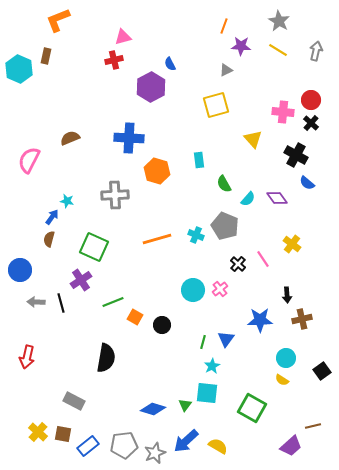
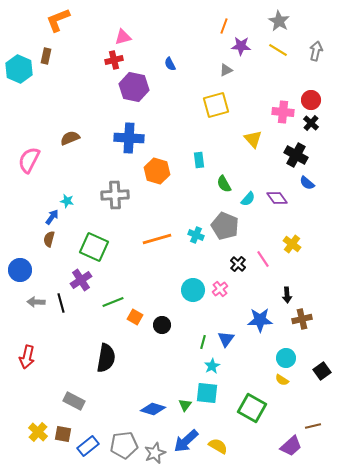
purple hexagon at (151, 87): moved 17 px left; rotated 20 degrees counterclockwise
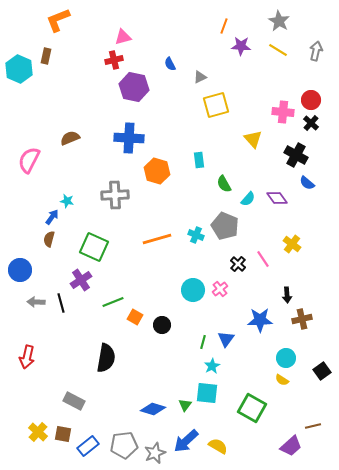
gray triangle at (226, 70): moved 26 px left, 7 px down
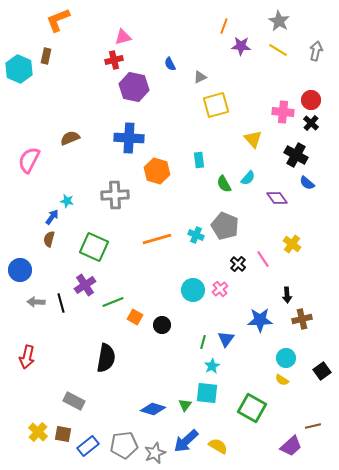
cyan semicircle at (248, 199): moved 21 px up
purple cross at (81, 280): moved 4 px right, 5 px down
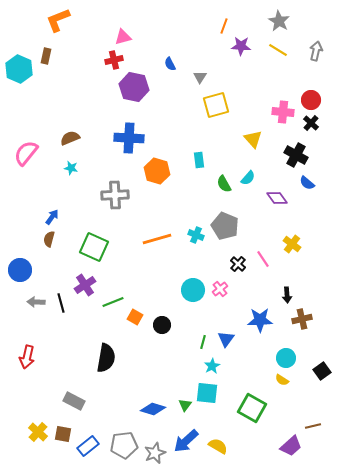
gray triangle at (200, 77): rotated 32 degrees counterclockwise
pink semicircle at (29, 160): moved 3 px left, 7 px up; rotated 12 degrees clockwise
cyan star at (67, 201): moved 4 px right, 33 px up
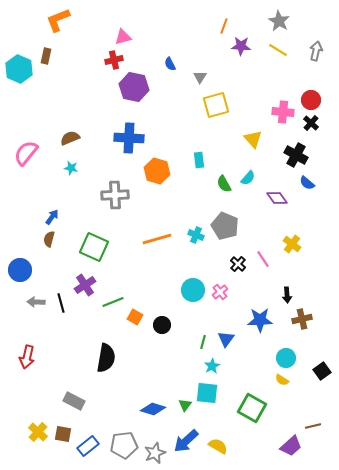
pink cross at (220, 289): moved 3 px down
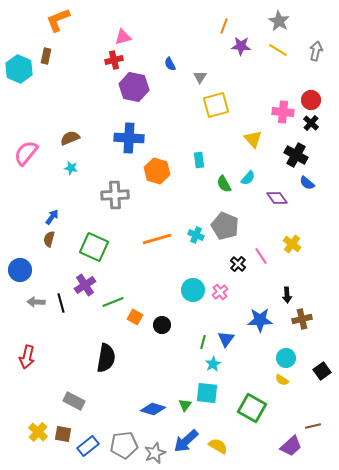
pink line at (263, 259): moved 2 px left, 3 px up
cyan star at (212, 366): moved 1 px right, 2 px up
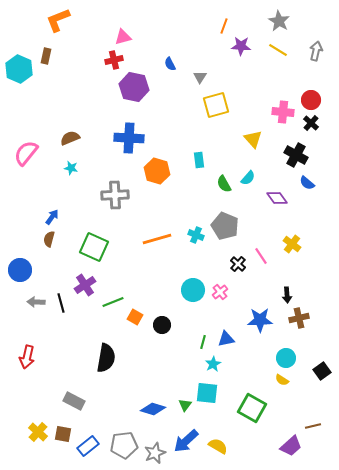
brown cross at (302, 319): moved 3 px left, 1 px up
blue triangle at (226, 339): rotated 42 degrees clockwise
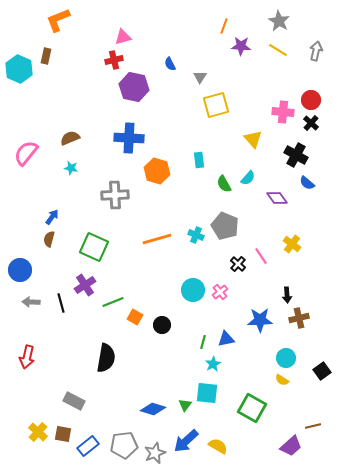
gray arrow at (36, 302): moved 5 px left
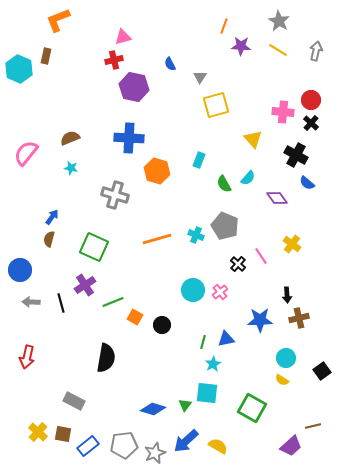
cyan rectangle at (199, 160): rotated 28 degrees clockwise
gray cross at (115, 195): rotated 20 degrees clockwise
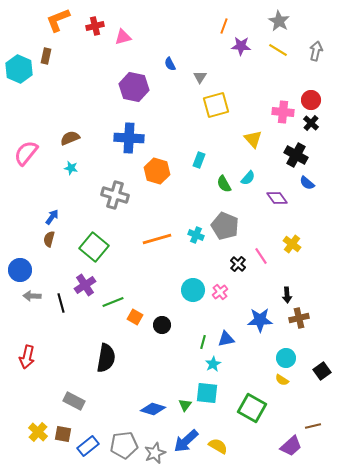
red cross at (114, 60): moved 19 px left, 34 px up
green square at (94, 247): rotated 16 degrees clockwise
gray arrow at (31, 302): moved 1 px right, 6 px up
